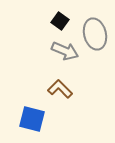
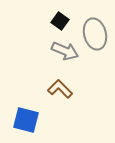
blue square: moved 6 px left, 1 px down
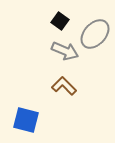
gray ellipse: rotated 56 degrees clockwise
brown L-shape: moved 4 px right, 3 px up
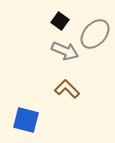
brown L-shape: moved 3 px right, 3 px down
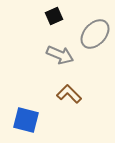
black square: moved 6 px left, 5 px up; rotated 30 degrees clockwise
gray arrow: moved 5 px left, 4 px down
brown L-shape: moved 2 px right, 5 px down
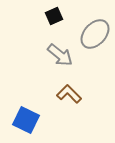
gray arrow: rotated 16 degrees clockwise
blue square: rotated 12 degrees clockwise
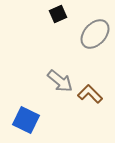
black square: moved 4 px right, 2 px up
gray arrow: moved 26 px down
brown L-shape: moved 21 px right
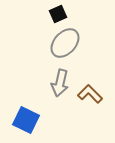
gray ellipse: moved 30 px left, 9 px down
gray arrow: moved 2 px down; rotated 64 degrees clockwise
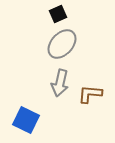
gray ellipse: moved 3 px left, 1 px down
brown L-shape: rotated 40 degrees counterclockwise
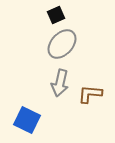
black square: moved 2 px left, 1 px down
blue square: moved 1 px right
